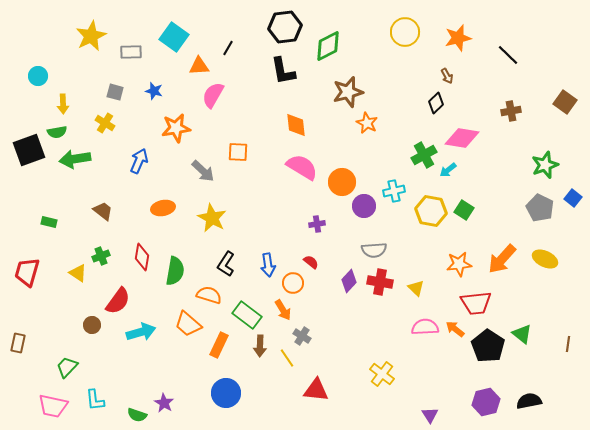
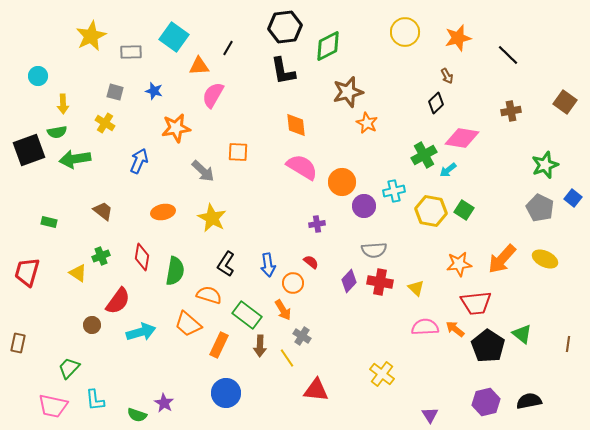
orange ellipse at (163, 208): moved 4 px down
green trapezoid at (67, 367): moved 2 px right, 1 px down
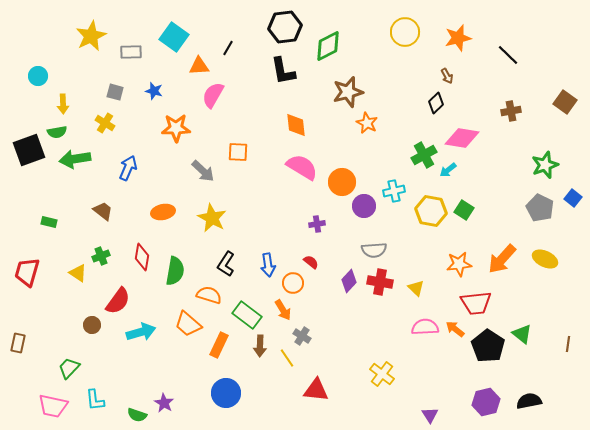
orange star at (176, 128): rotated 8 degrees clockwise
blue arrow at (139, 161): moved 11 px left, 7 px down
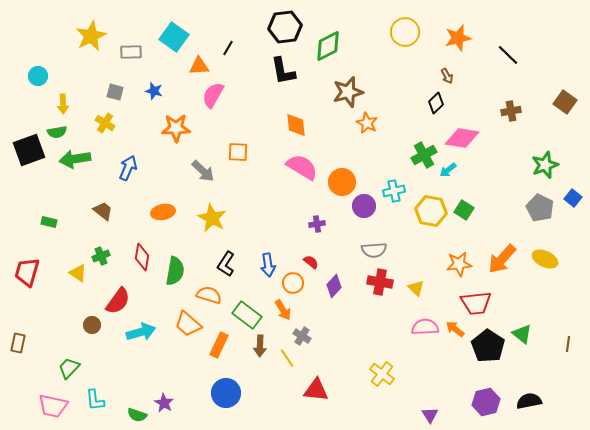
purple diamond at (349, 281): moved 15 px left, 5 px down
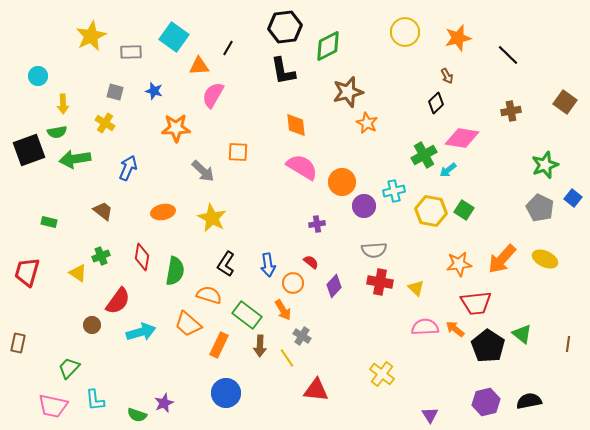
purple star at (164, 403): rotated 18 degrees clockwise
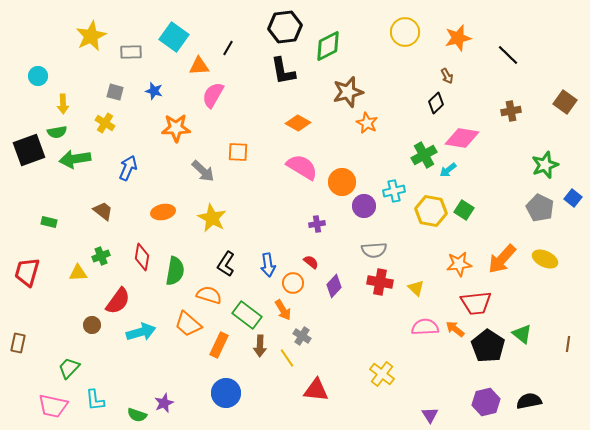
orange diamond at (296, 125): moved 2 px right, 2 px up; rotated 55 degrees counterclockwise
yellow triangle at (78, 273): rotated 36 degrees counterclockwise
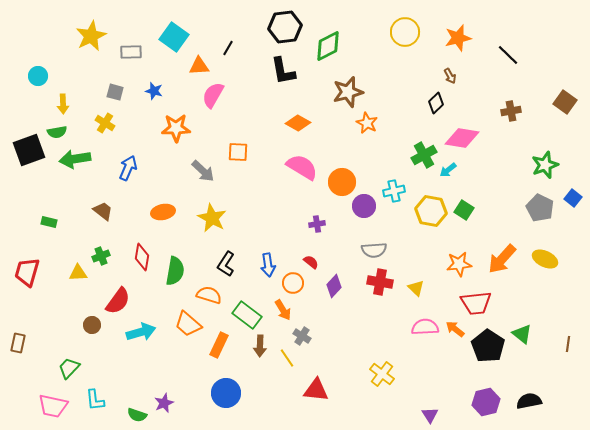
brown arrow at (447, 76): moved 3 px right
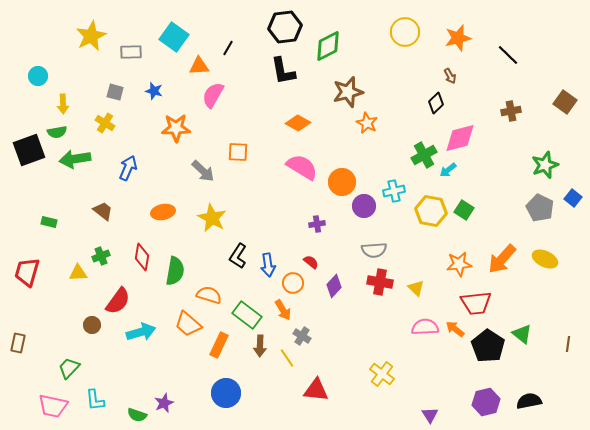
pink diamond at (462, 138): moved 2 px left; rotated 24 degrees counterclockwise
black L-shape at (226, 264): moved 12 px right, 8 px up
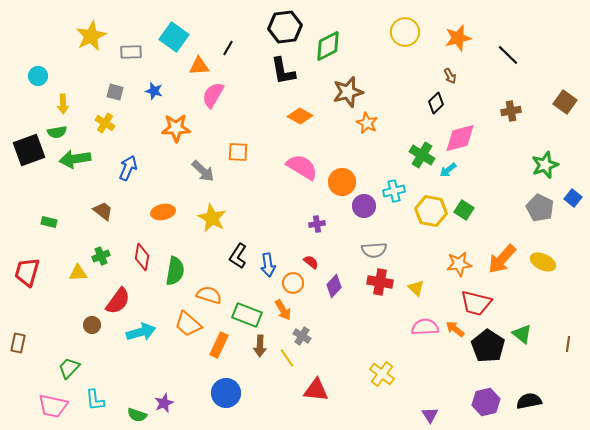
orange diamond at (298, 123): moved 2 px right, 7 px up
green cross at (424, 155): moved 2 px left; rotated 30 degrees counterclockwise
yellow ellipse at (545, 259): moved 2 px left, 3 px down
red trapezoid at (476, 303): rotated 20 degrees clockwise
green rectangle at (247, 315): rotated 16 degrees counterclockwise
